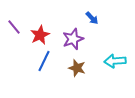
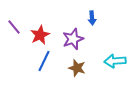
blue arrow: rotated 40 degrees clockwise
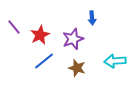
blue line: rotated 25 degrees clockwise
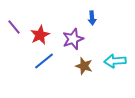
brown star: moved 7 px right, 2 px up
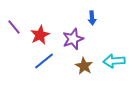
cyan arrow: moved 1 px left
brown star: rotated 12 degrees clockwise
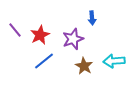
purple line: moved 1 px right, 3 px down
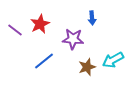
purple line: rotated 14 degrees counterclockwise
red star: moved 11 px up
purple star: rotated 25 degrees clockwise
cyan arrow: moved 1 px left, 1 px up; rotated 25 degrees counterclockwise
brown star: moved 3 px right, 1 px down; rotated 24 degrees clockwise
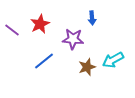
purple line: moved 3 px left
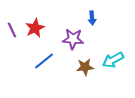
red star: moved 5 px left, 4 px down
purple line: rotated 28 degrees clockwise
brown star: moved 2 px left; rotated 12 degrees clockwise
